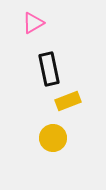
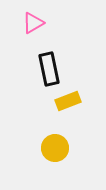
yellow circle: moved 2 px right, 10 px down
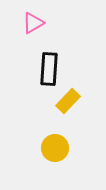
black rectangle: rotated 16 degrees clockwise
yellow rectangle: rotated 25 degrees counterclockwise
